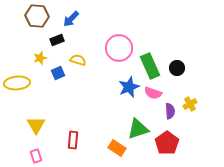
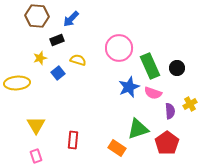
blue square: rotated 16 degrees counterclockwise
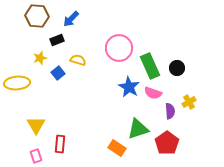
blue star: rotated 20 degrees counterclockwise
yellow cross: moved 1 px left, 2 px up
red rectangle: moved 13 px left, 4 px down
